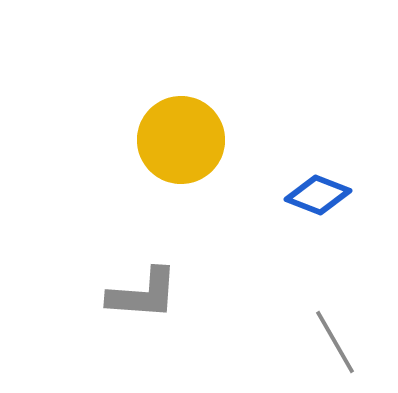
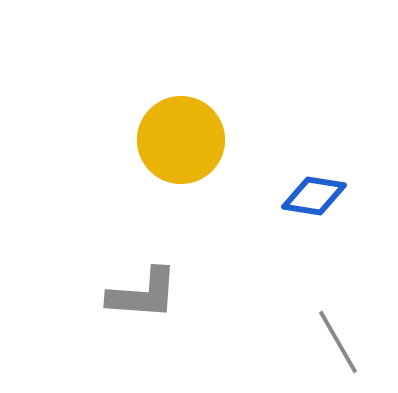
blue diamond: moved 4 px left, 1 px down; rotated 12 degrees counterclockwise
gray line: moved 3 px right
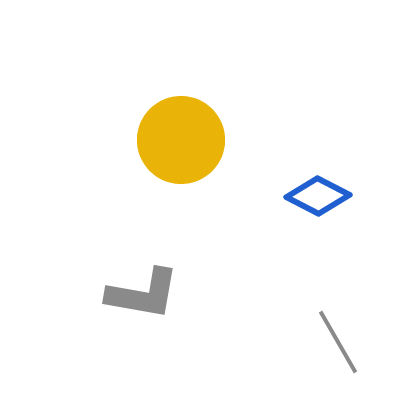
blue diamond: moved 4 px right; rotated 18 degrees clockwise
gray L-shape: rotated 6 degrees clockwise
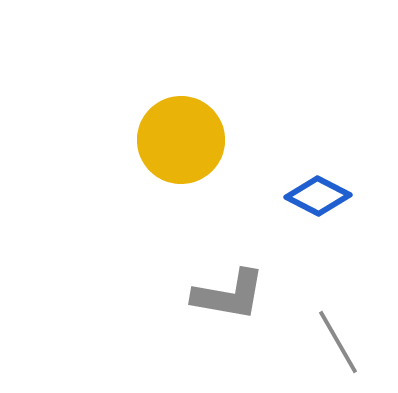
gray L-shape: moved 86 px right, 1 px down
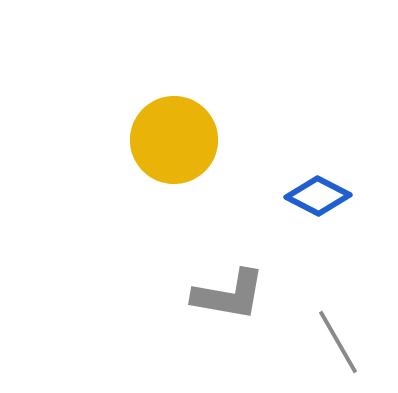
yellow circle: moved 7 px left
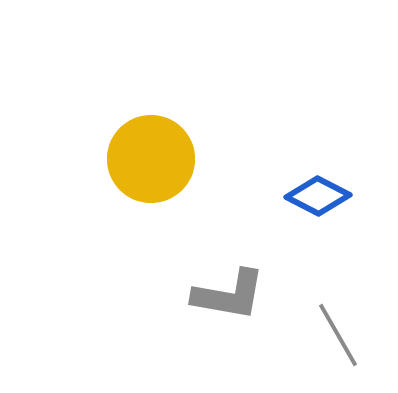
yellow circle: moved 23 px left, 19 px down
gray line: moved 7 px up
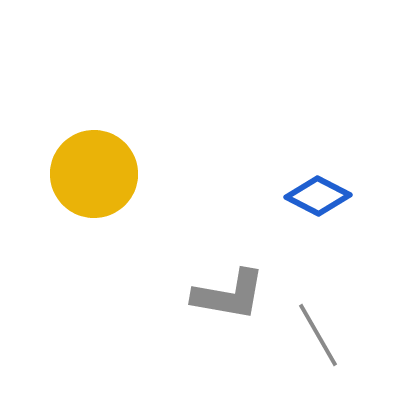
yellow circle: moved 57 px left, 15 px down
gray line: moved 20 px left
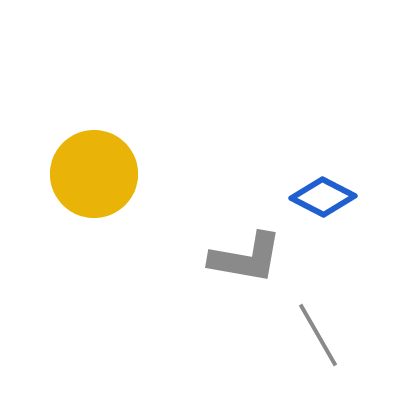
blue diamond: moved 5 px right, 1 px down
gray L-shape: moved 17 px right, 37 px up
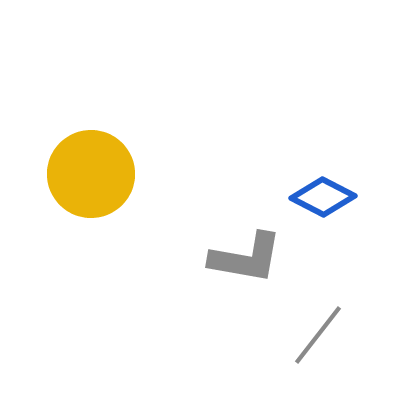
yellow circle: moved 3 px left
gray line: rotated 68 degrees clockwise
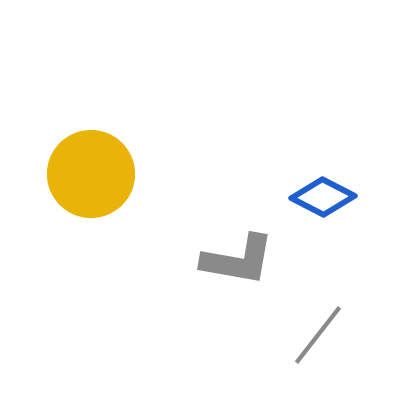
gray L-shape: moved 8 px left, 2 px down
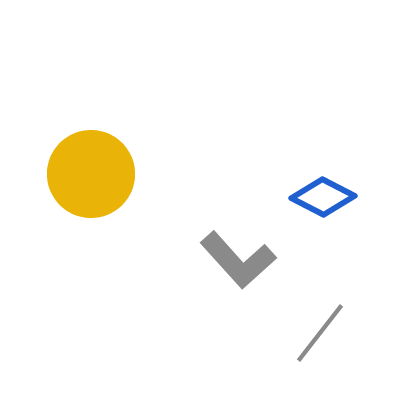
gray L-shape: rotated 38 degrees clockwise
gray line: moved 2 px right, 2 px up
